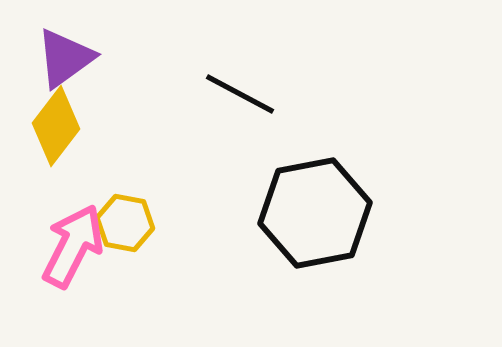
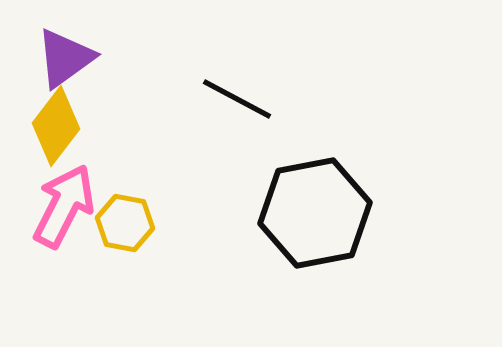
black line: moved 3 px left, 5 px down
pink arrow: moved 9 px left, 40 px up
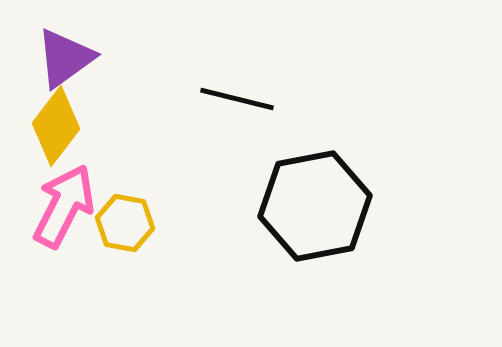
black line: rotated 14 degrees counterclockwise
black hexagon: moved 7 px up
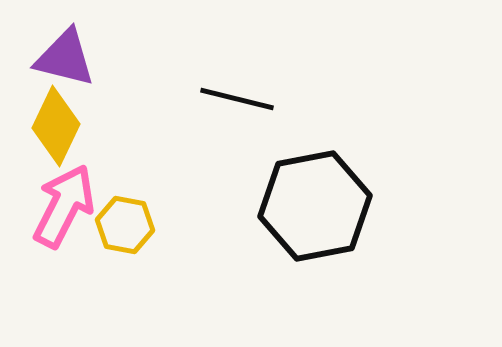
purple triangle: rotated 50 degrees clockwise
yellow diamond: rotated 12 degrees counterclockwise
yellow hexagon: moved 2 px down
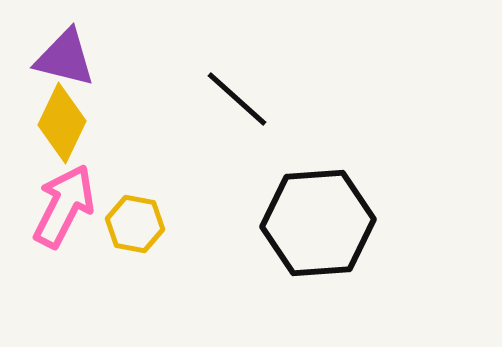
black line: rotated 28 degrees clockwise
yellow diamond: moved 6 px right, 3 px up
black hexagon: moved 3 px right, 17 px down; rotated 7 degrees clockwise
yellow hexagon: moved 10 px right, 1 px up
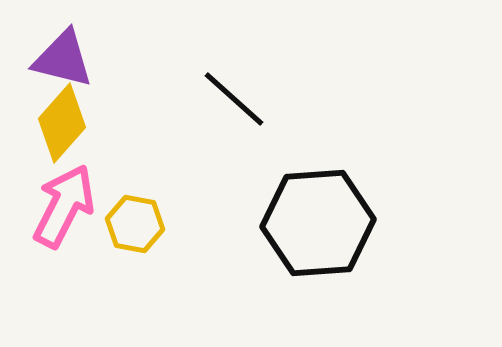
purple triangle: moved 2 px left, 1 px down
black line: moved 3 px left
yellow diamond: rotated 16 degrees clockwise
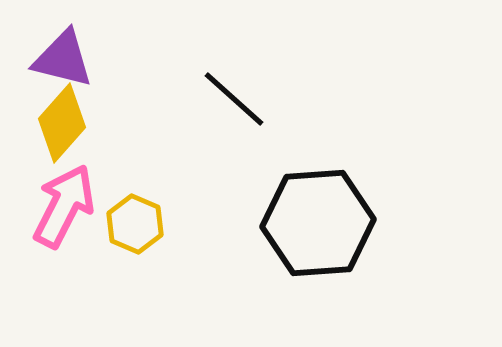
yellow hexagon: rotated 12 degrees clockwise
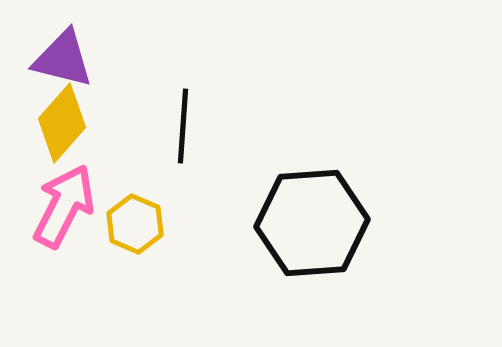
black line: moved 51 px left, 27 px down; rotated 52 degrees clockwise
black hexagon: moved 6 px left
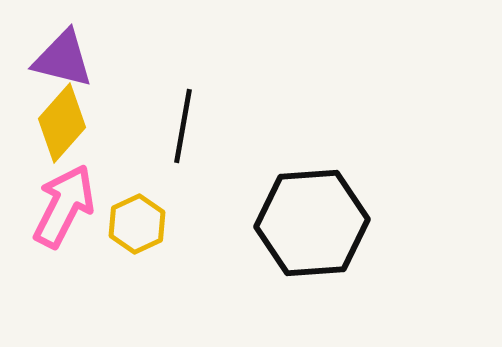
black line: rotated 6 degrees clockwise
yellow hexagon: moved 2 px right; rotated 12 degrees clockwise
